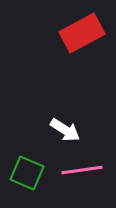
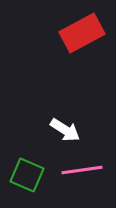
green square: moved 2 px down
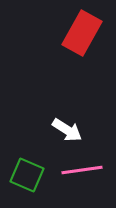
red rectangle: rotated 33 degrees counterclockwise
white arrow: moved 2 px right
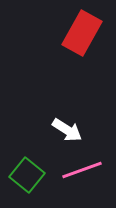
pink line: rotated 12 degrees counterclockwise
green square: rotated 16 degrees clockwise
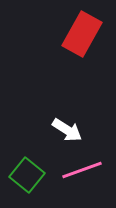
red rectangle: moved 1 px down
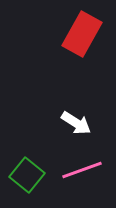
white arrow: moved 9 px right, 7 px up
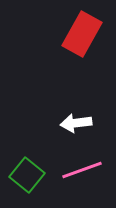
white arrow: rotated 140 degrees clockwise
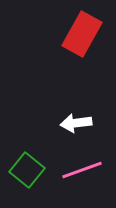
green square: moved 5 px up
